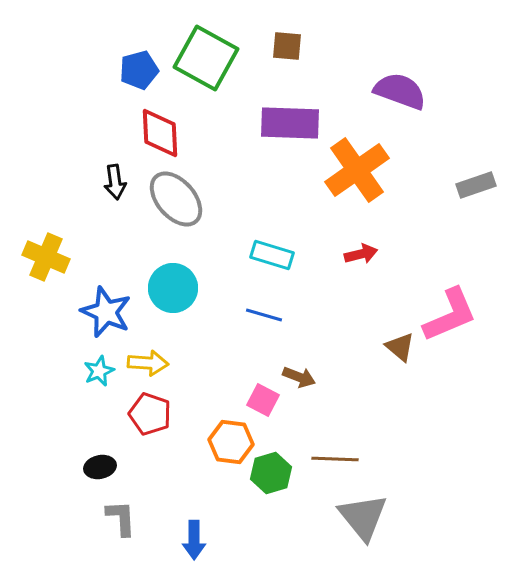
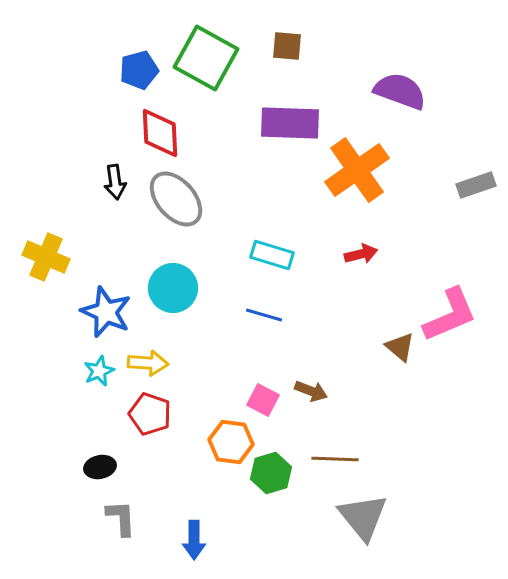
brown arrow: moved 12 px right, 14 px down
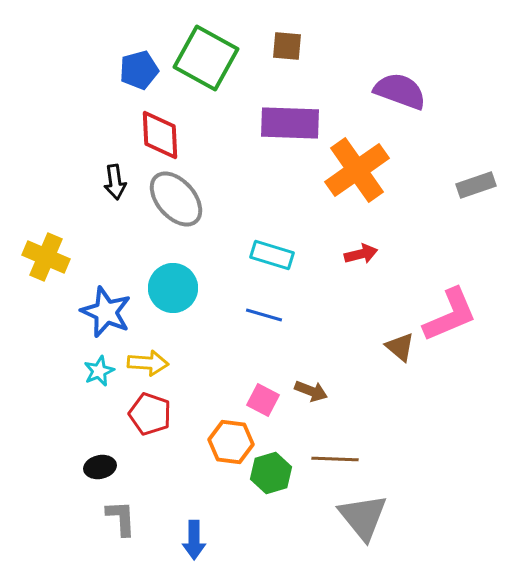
red diamond: moved 2 px down
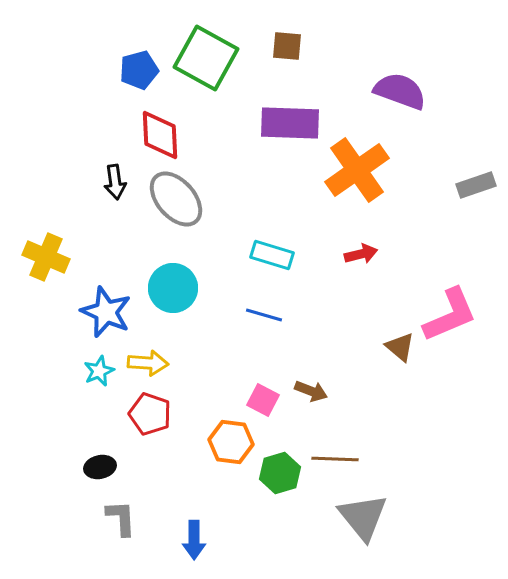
green hexagon: moved 9 px right
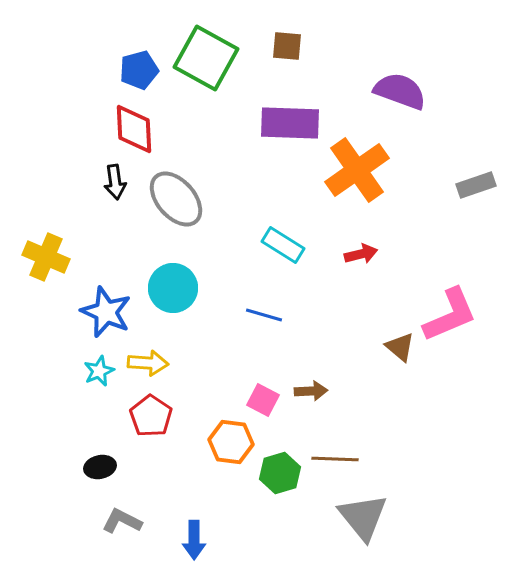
red diamond: moved 26 px left, 6 px up
cyan rectangle: moved 11 px right, 10 px up; rotated 15 degrees clockwise
brown arrow: rotated 24 degrees counterclockwise
red pentagon: moved 1 px right, 2 px down; rotated 15 degrees clockwise
gray L-shape: moved 1 px right, 3 px down; rotated 60 degrees counterclockwise
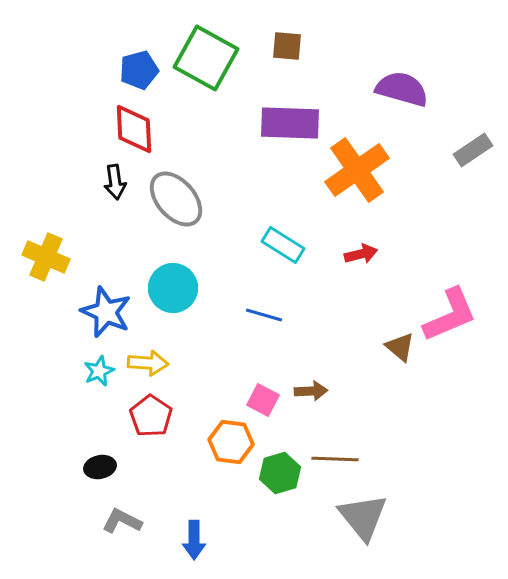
purple semicircle: moved 2 px right, 2 px up; rotated 4 degrees counterclockwise
gray rectangle: moved 3 px left, 35 px up; rotated 15 degrees counterclockwise
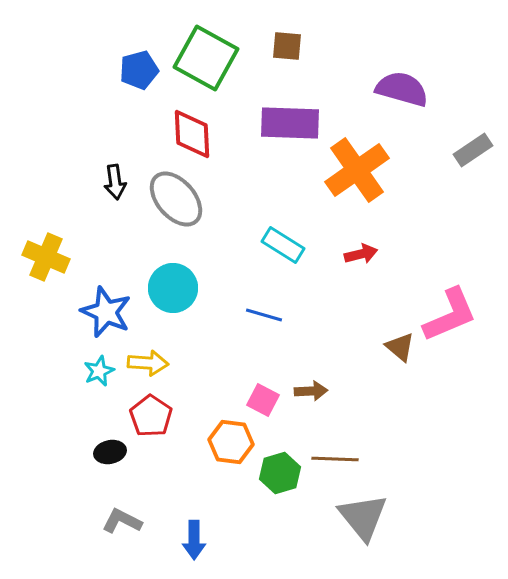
red diamond: moved 58 px right, 5 px down
black ellipse: moved 10 px right, 15 px up
